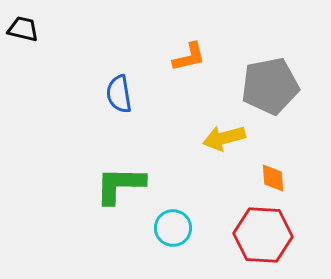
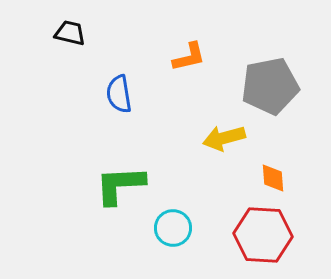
black trapezoid: moved 47 px right, 4 px down
green L-shape: rotated 4 degrees counterclockwise
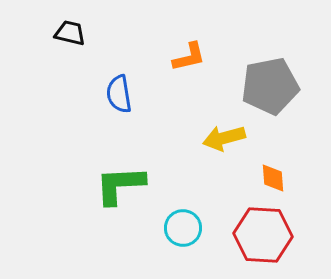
cyan circle: moved 10 px right
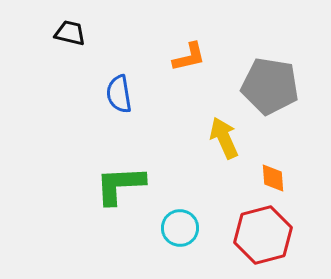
gray pentagon: rotated 20 degrees clockwise
yellow arrow: rotated 81 degrees clockwise
cyan circle: moved 3 px left
red hexagon: rotated 18 degrees counterclockwise
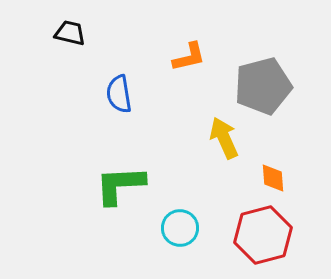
gray pentagon: moved 7 px left; rotated 24 degrees counterclockwise
